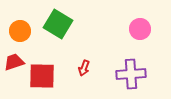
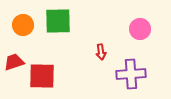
green square: moved 3 px up; rotated 32 degrees counterclockwise
orange circle: moved 3 px right, 6 px up
red arrow: moved 17 px right, 16 px up; rotated 28 degrees counterclockwise
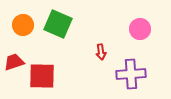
green square: moved 3 px down; rotated 24 degrees clockwise
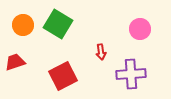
green square: rotated 8 degrees clockwise
red trapezoid: moved 1 px right
red square: moved 21 px right; rotated 28 degrees counterclockwise
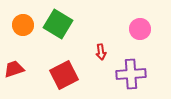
red trapezoid: moved 1 px left, 7 px down
red square: moved 1 px right, 1 px up
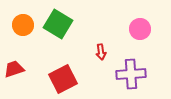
red square: moved 1 px left, 4 px down
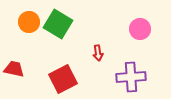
orange circle: moved 6 px right, 3 px up
red arrow: moved 3 px left, 1 px down
red trapezoid: rotated 30 degrees clockwise
purple cross: moved 3 px down
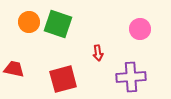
green square: rotated 12 degrees counterclockwise
red square: rotated 12 degrees clockwise
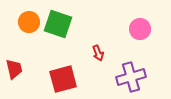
red arrow: rotated 14 degrees counterclockwise
red trapezoid: rotated 65 degrees clockwise
purple cross: rotated 12 degrees counterclockwise
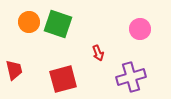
red trapezoid: moved 1 px down
